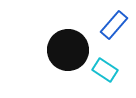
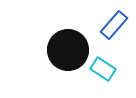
cyan rectangle: moved 2 px left, 1 px up
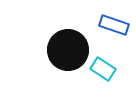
blue rectangle: rotated 68 degrees clockwise
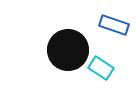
cyan rectangle: moved 2 px left, 1 px up
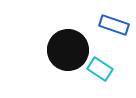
cyan rectangle: moved 1 px left, 1 px down
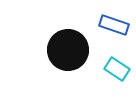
cyan rectangle: moved 17 px right
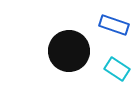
black circle: moved 1 px right, 1 px down
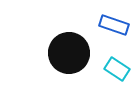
black circle: moved 2 px down
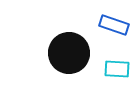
cyan rectangle: rotated 30 degrees counterclockwise
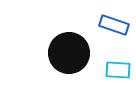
cyan rectangle: moved 1 px right, 1 px down
